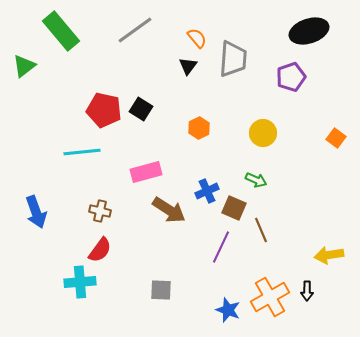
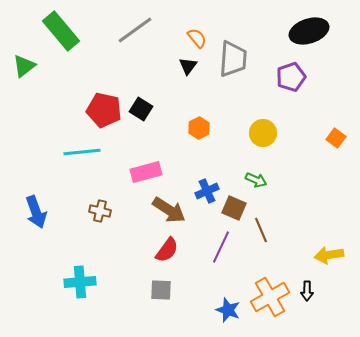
red semicircle: moved 67 px right
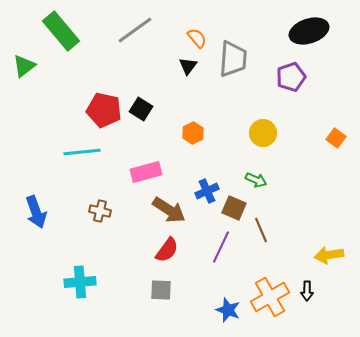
orange hexagon: moved 6 px left, 5 px down
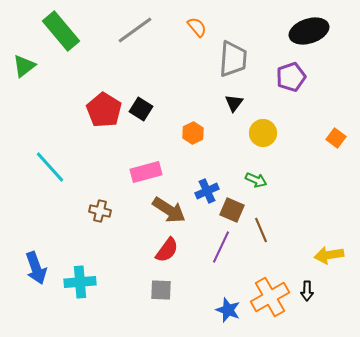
orange semicircle: moved 11 px up
black triangle: moved 46 px right, 37 px down
red pentagon: rotated 20 degrees clockwise
cyan line: moved 32 px left, 15 px down; rotated 54 degrees clockwise
brown square: moved 2 px left, 2 px down
blue arrow: moved 56 px down
